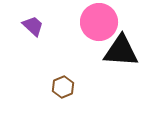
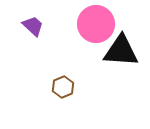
pink circle: moved 3 px left, 2 px down
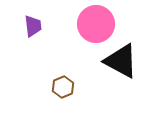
purple trapezoid: rotated 40 degrees clockwise
black triangle: moved 10 px down; rotated 24 degrees clockwise
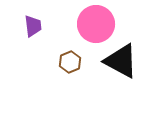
brown hexagon: moved 7 px right, 25 px up
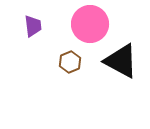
pink circle: moved 6 px left
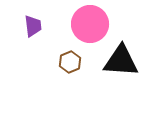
black triangle: rotated 24 degrees counterclockwise
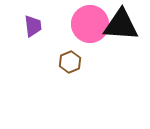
black triangle: moved 36 px up
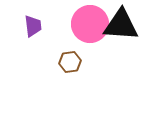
brown hexagon: rotated 15 degrees clockwise
